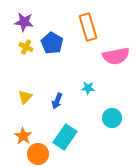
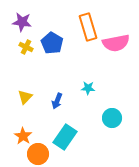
purple star: moved 2 px left
pink semicircle: moved 13 px up
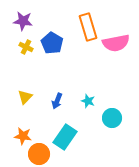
purple star: moved 1 px right, 1 px up
cyan star: moved 13 px down; rotated 16 degrees clockwise
orange star: rotated 24 degrees counterclockwise
orange circle: moved 1 px right
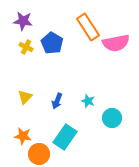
orange rectangle: rotated 16 degrees counterclockwise
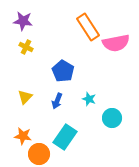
blue pentagon: moved 11 px right, 28 px down
cyan star: moved 1 px right, 2 px up
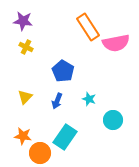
cyan circle: moved 1 px right, 2 px down
orange circle: moved 1 px right, 1 px up
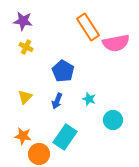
orange circle: moved 1 px left, 1 px down
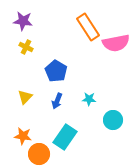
blue pentagon: moved 7 px left
cyan star: rotated 16 degrees counterclockwise
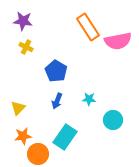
pink semicircle: moved 2 px right, 2 px up
yellow triangle: moved 7 px left, 11 px down
orange star: rotated 18 degrees counterclockwise
orange circle: moved 1 px left
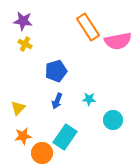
yellow cross: moved 1 px left, 3 px up
blue pentagon: rotated 25 degrees clockwise
orange circle: moved 4 px right, 1 px up
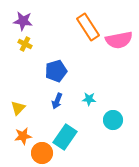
pink semicircle: moved 1 px right, 1 px up
